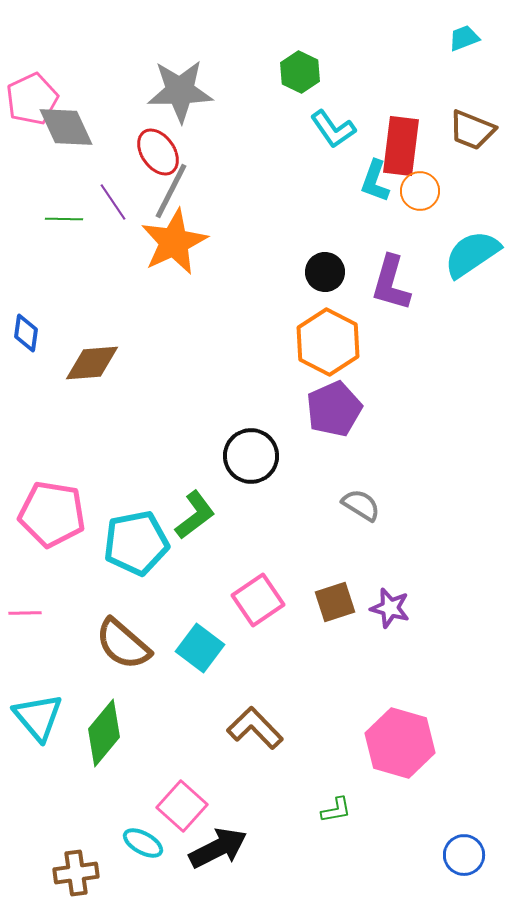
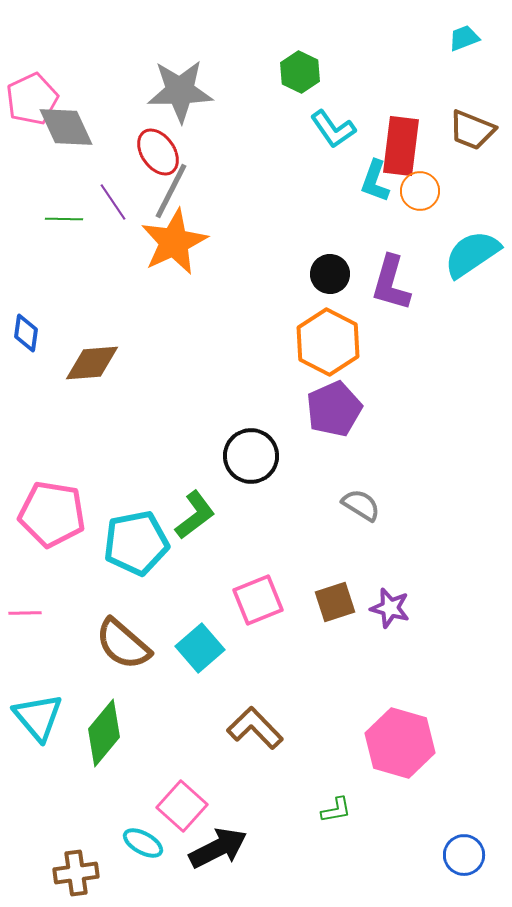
black circle at (325, 272): moved 5 px right, 2 px down
pink square at (258, 600): rotated 12 degrees clockwise
cyan square at (200, 648): rotated 12 degrees clockwise
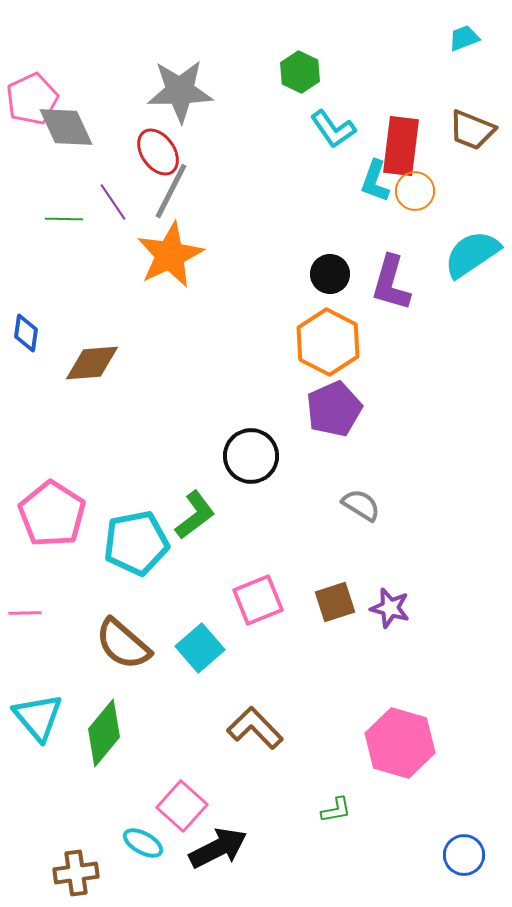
orange circle at (420, 191): moved 5 px left
orange star at (174, 242): moved 4 px left, 13 px down
pink pentagon at (52, 514): rotated 24 degrees clockwise
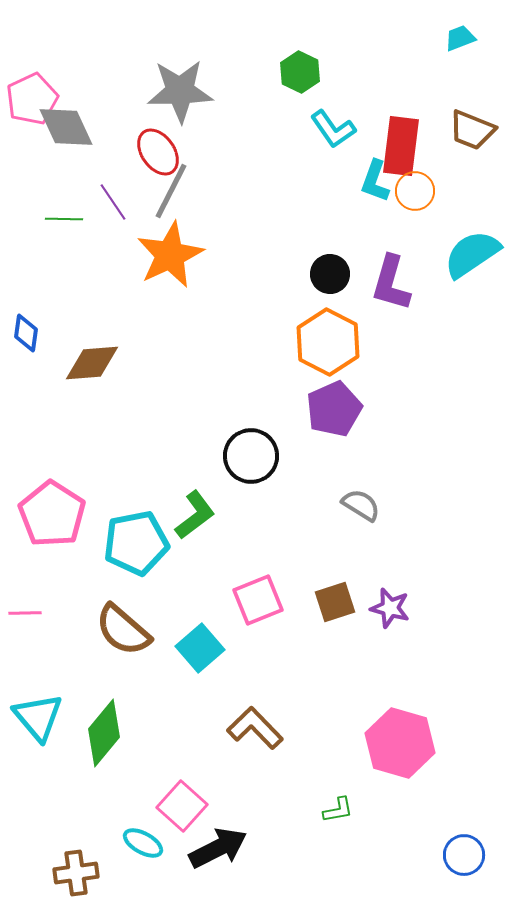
cyan trapezoid at (464, 38): moved 4 px left
brown semicircle at (123, 644): moved 14 px up
green L-shape at (336, 810): moved 2 px right
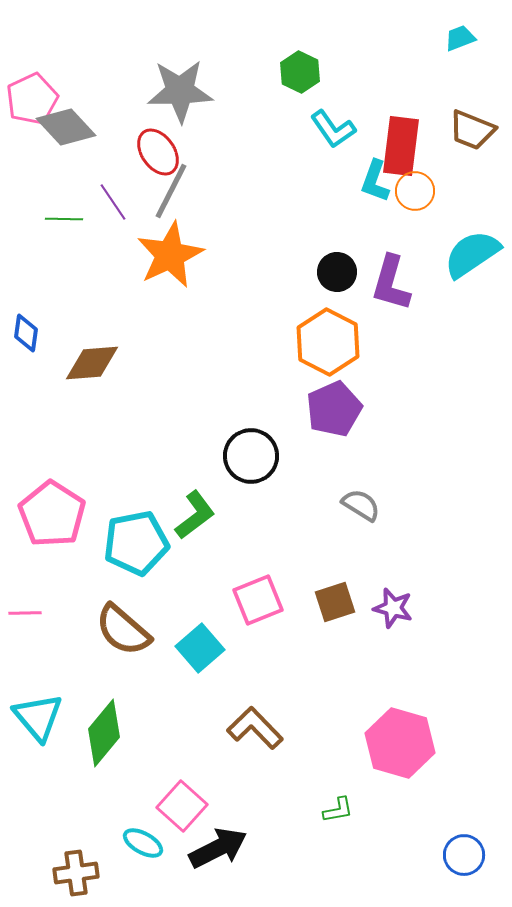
gray diamond at (66, 127): rotated 18 degrees counterclockwise
black circle at (330, 274): moved 7 px right, 2 px up
purple star at (390, 608): moved 3 px right
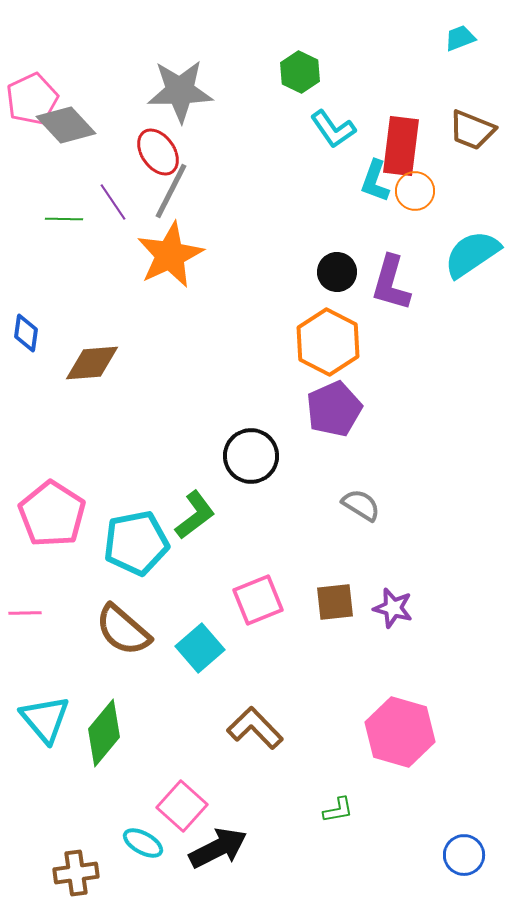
gray diamond at (66, 127): moved 2 px up
brown square at (335, 602): rotated 12 degrees clockwise
cyan triangle at (38, 717): moved 7 px right, 2 px down
pink hexagon at (400, 743): moved 11 px up
